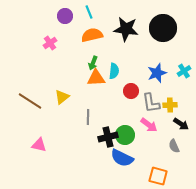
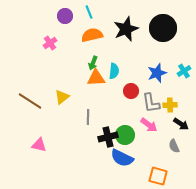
black star: rotated 30 degrees counterclockwise
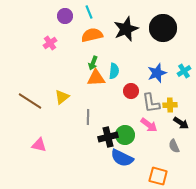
black arrow: moved 1 px up
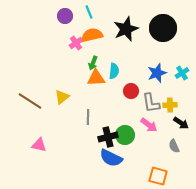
pink cross: moved 26 px right
cyan cross: moved 2 px left, 2 px down
blue semicircle: moved 11 px left
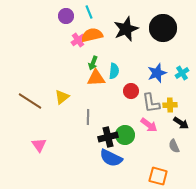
purple circle: moved 1 px right
pink cross: moved 2 px right, 3 px up
pink triangle: rotated 42 degrees clockwise
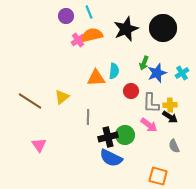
green arrow: moved 51 px right
gray L-shape: rotated 10 degrees clockwise
black arrow: moved 11 px left, 6 px up
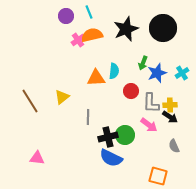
green arrow: moved 1 px left
brown line: rotated 25 degrees clockwise
pink triangle: moved 2 px left, 13 px down; rotated 49 degrees counterclockwise
